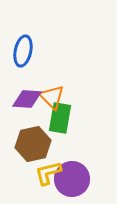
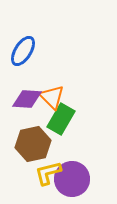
blue ellipse: rotated 20 degrees clockwise
green rectangle: moved 1 px right, 1 px down; rotated 20 degrees clockwise
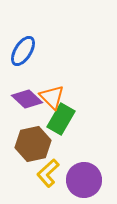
purple diamond: rotated 40 degrees clockwise
yellow L-shape: rotated 28 degrees counterclockwise
purple circle: moved 12 px right, 1 px down
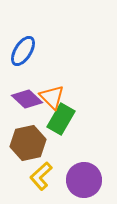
brown hexagon: moved 5 px left, 1 px up
yellow L-shape: moved 7 px left, 3 px down
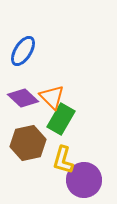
purple diamond: moved 4 px left, 1 px up
yellow L-shape: moved 22 px right, 16 px up; rotated 32 degrees counterclockwise
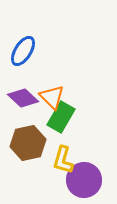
green rectangle: moved 2 px up
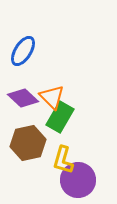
green rectangle: moved 1 px left
purple circle: moved 6 px left
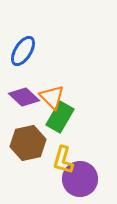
purple diamond: moved 1 px right, 1 px up
purple circle: moved 2 px right, 1 px up
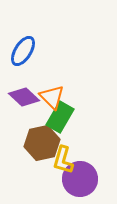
brown hexagon: moved 14 px right
